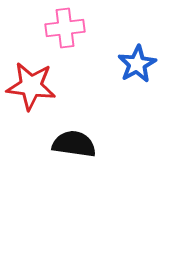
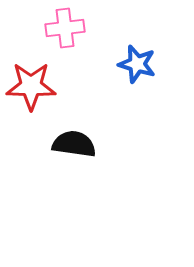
blue star: rotated 27 degrees counterclockwise
red star: rotated 6 degrees counterclockwise
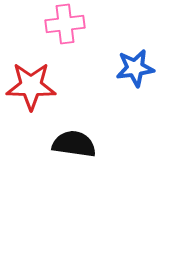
pink cross: moved 4 px up
blue star: moved 2 px left, 4 px down; rotated 24 degrees counterclockwise
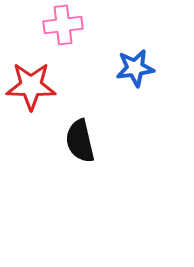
pink cross: moved 2 px left, 1 px down
black semicircle: moved 6 px right, 3 px up; rotated 111 degrees counterclockwise
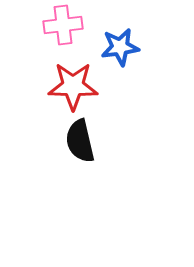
blue star: moved 15 px left, 21 px up
red star: moved 42 px right
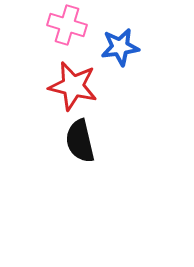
pink cross: moved 4 px right; rotated 24 degrees clockwise
red star: rotated 12 degrees clockwise
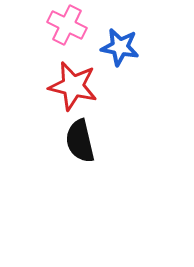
pink cross: rotated 9 degrees clockwise
blue star: rotated 18 degrees clockwise
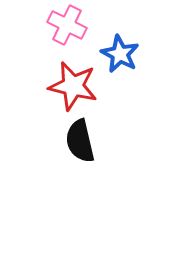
blue star: moved 7 px down; rotated 18 degrees clockwise
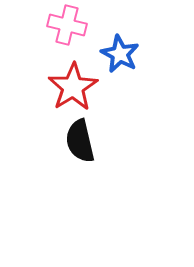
pink cross: rotated 12 degrees counterclockwise
red star: moved 1 px down; rotated 27 degrees clockwise
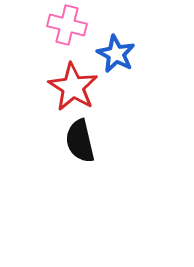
blue star: moved 4 px left
red star: rotated 9 degrees counterclockwise
